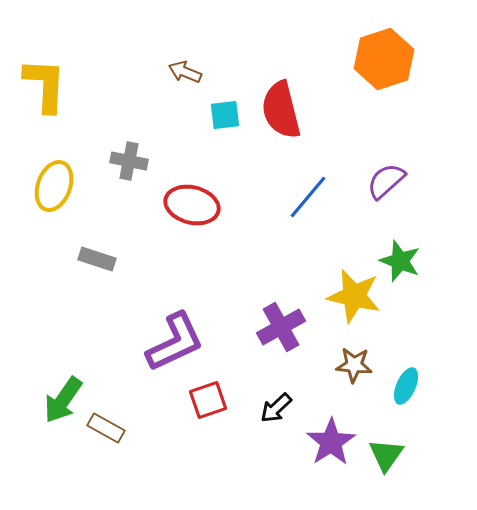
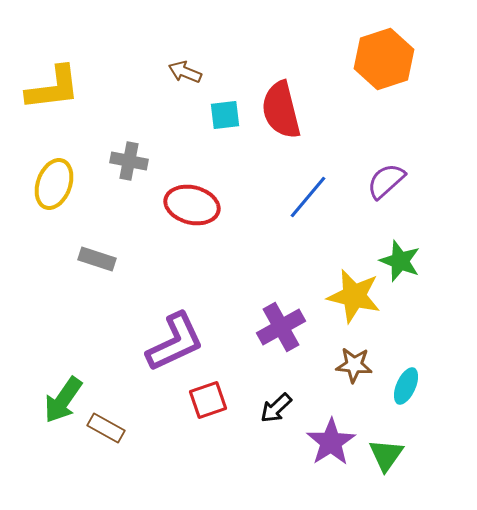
yellow L-shape: moved 8 px right, 3 px down; rotated 80 degrees clockwise
yellow ellipse: moved 2 px up
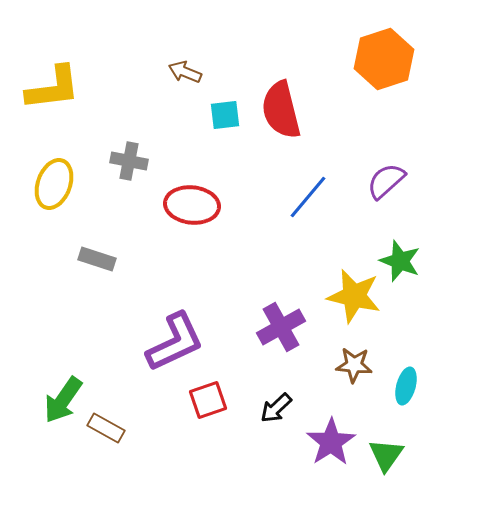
red ellipse: rotated 8 degrees counterclockwise
cyan ellipse: rotated 9 degrees counterclockwise
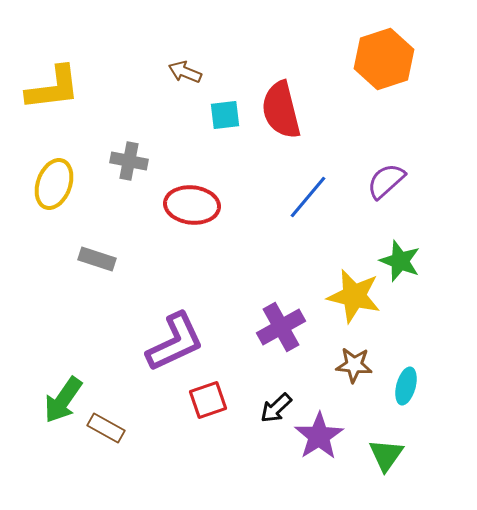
purple star: moved 12 px left, 6 px up
